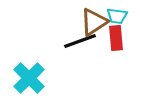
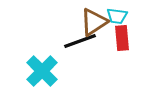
red rectangle: moved 6 px right
cyan cross: moved 13 px right, 7 px up
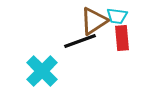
brown triangle: moved 1 px up
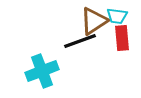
cyan cross: rotated 24 degrees clockwise
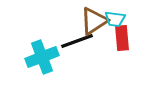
cyan trapezoid: moved 2 px left, 3 px down
black line: moved 3 px left
cyan cross: moved 14 px up
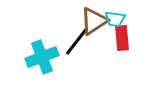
black line: rotated 32 degrees counterclockwise
